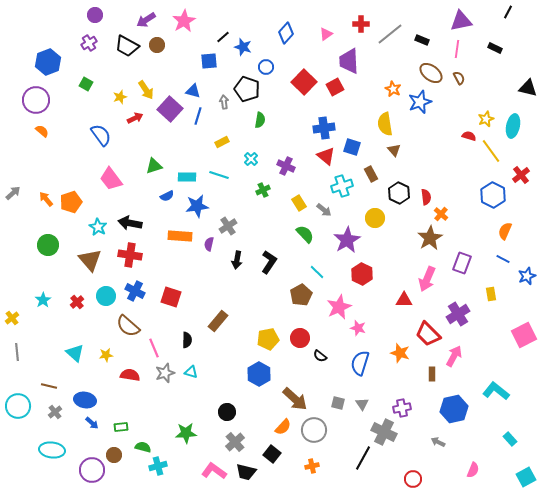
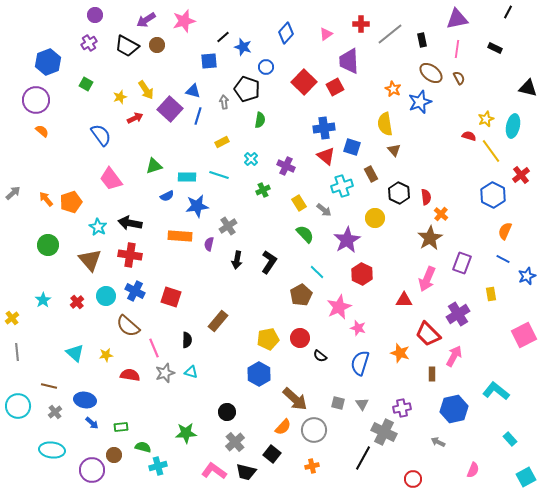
pink star at (184, 21): rotated 15 degrees clockwise
purple triangle at (461, 21): moved 4 px left, 2 px up
black rectangle at (422, 40): rotated 56 degrees clockwise
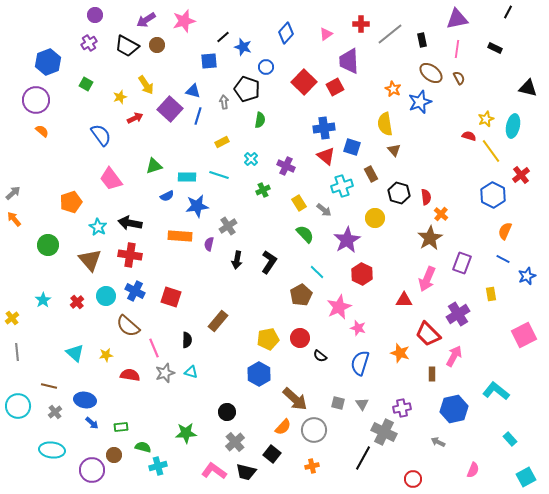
yellow arrow at (146, 90): moved 5 px up
black hexagon at (399, 193): rotated 10 degrees counterclockwise
orange arrow at (46, 199): moved 32 px left, 20 px down
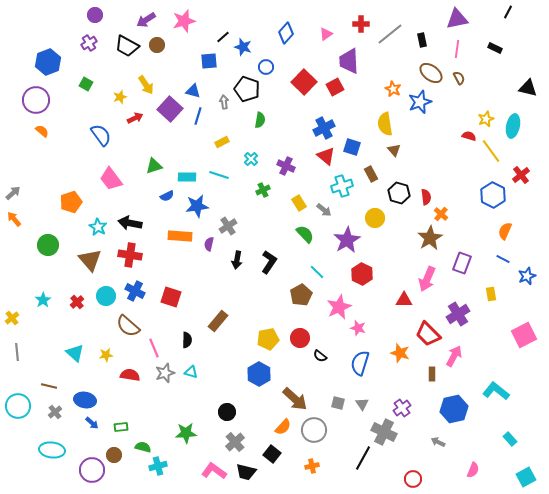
blue cross at (324, 128): rotated 20 degrees counterclockwise
purple cross at (402, 408): rotated 24 degrees counterclockwise
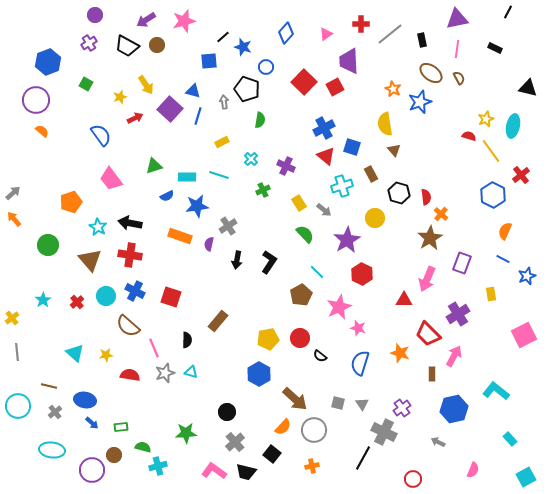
orange rectangle at (180, 236): rotated 15 degrees clockwise
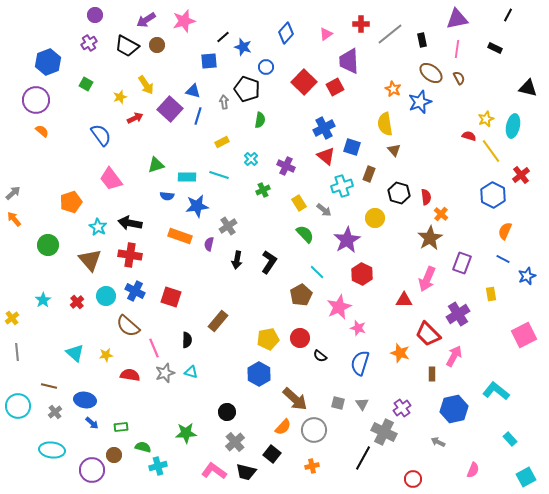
black line at (508, 12): moved 3 px down
green triangle at (154, 166): moved 2 px right, 1 px up
brown rectangle at (371, 174): moved 2 px left; rotated 49 degrees clockwise
blue semicircle at (167, 196): rotated 32 degrees clockwise
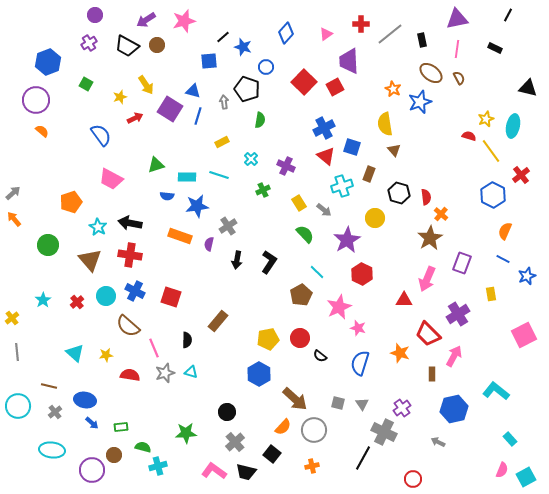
purple square at (170, 109): rotated 10 degrees counterclockwise
pink trapezoid at (111, 179): rotated 25 degrees counterclockwise
pink semicircle at (473, 470): moved 29 px right
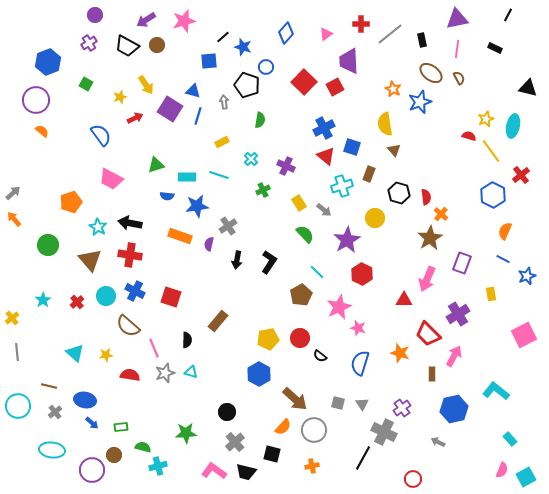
black pentagon at (247, 89): moved 4 px up
black square at (272, 454): rotated 24 degrees counterclockwise
